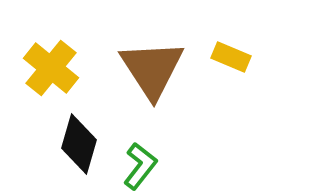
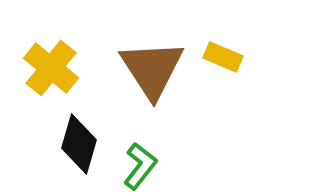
yellow rectangle: moved 8 px left
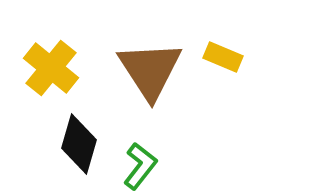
brown triangle: moved 2 px left, 1 px down
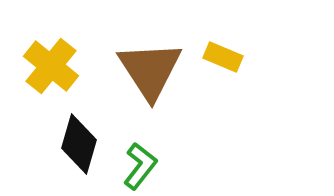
yellow cross: moved 2 px up
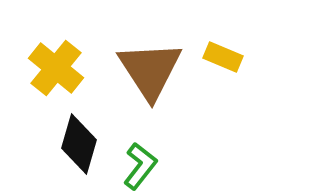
yellow cross: moved 5 px right, 2 px down
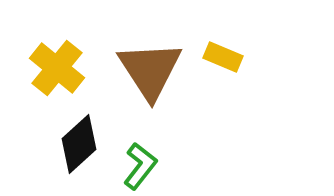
yellow cross: moved 1 px right
black diamond: rotated 32 degrees clockwise
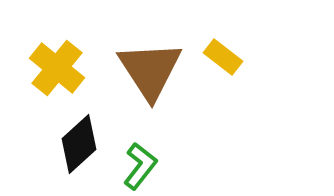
yellow rectangle: rotated 15 degrees clockwise
